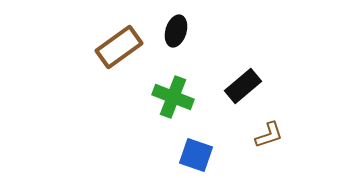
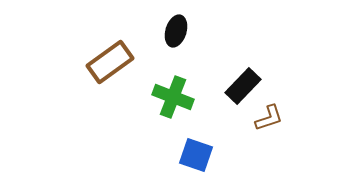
brown rectangle: moved 9 px left, 15 px down
black rectangle: rotated 6 degrees counterclockwise
brown L-shape: moved 17 px up
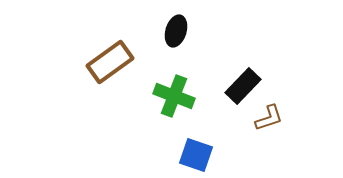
green cross: moved 1 px right, 1 px up
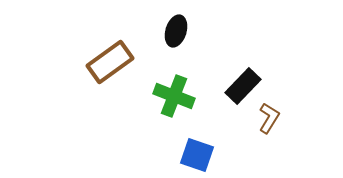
brown L-shape: rotated 40 degrees counterclockwise
blue square: moved 1 px right
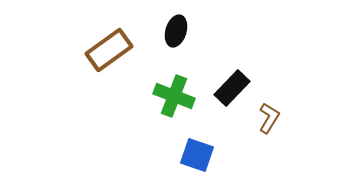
brown rectangle: moved 1 px left, 12 px up
black rectangle: moved 11 px left, 2 px down
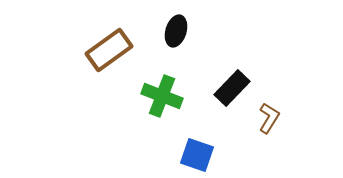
green cross: moved 12 px left
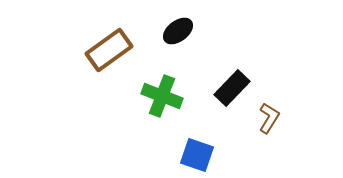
black ellipse: moved 2 px right; rotated 36 degrees clockwise
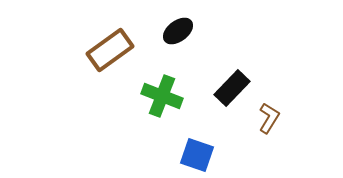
brown rectangle: moved 1 px right
